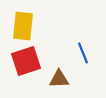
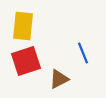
brown triangle: rotated 25 degrees counterclockwise
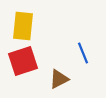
red square: moved 3 px left
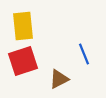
yellow rectangle: rotated 12 degrees counterclockwise
blue line: moved 1 px right, 1 px down
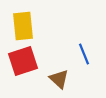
brown triangle: rotated 50 degrees counterclockwise
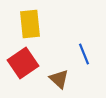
yellow rectangle: moved 7 px right, 2 px up
red square: moved 2 px down; rotated 16 degrees counterclockwise
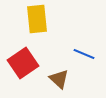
yellow rectangle: moved 7 px right, 5 px up
blue line: rotated 45 degrees counterclockwise
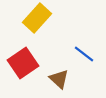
yellow rectangle: moved 1 px up; rotated 48 degrees clockwise
blue line: rotated 15 degrees clockwise
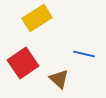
yellow rectangle: rotated 16 degrees clockwise
blue line: rotated 25 degrees counterclockwise
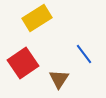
blue line: rotated 40 degrees clockwise
brown triangle: rotated 20 degrees clockwise
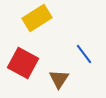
red square: rotated 28 degrees counterclockwise
